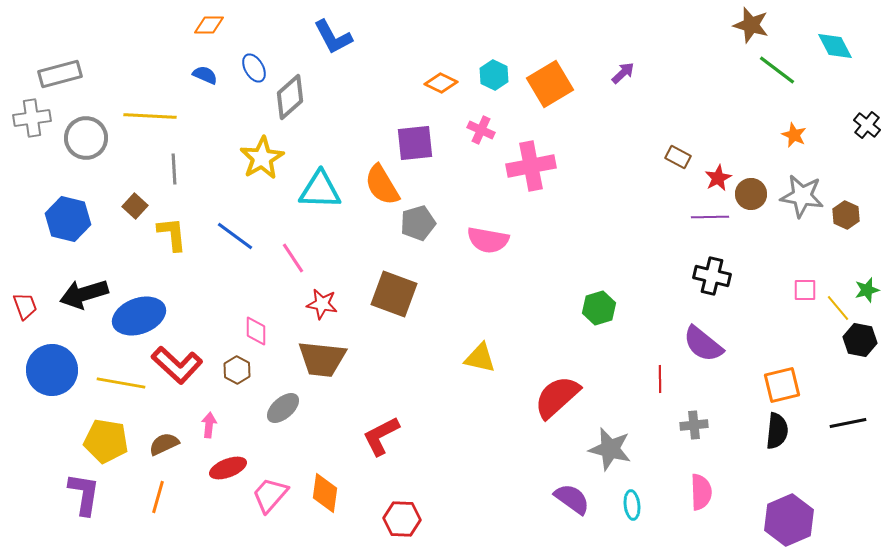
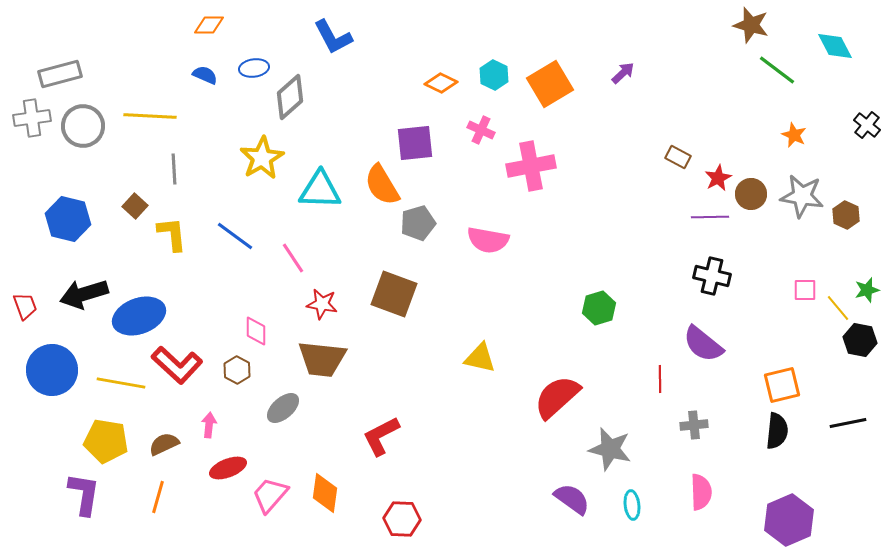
blue ellipse at (254, 68): rotated 68 degrees counterclockwise
gray circle at (86, 138): moved 3 px left, 12 px up
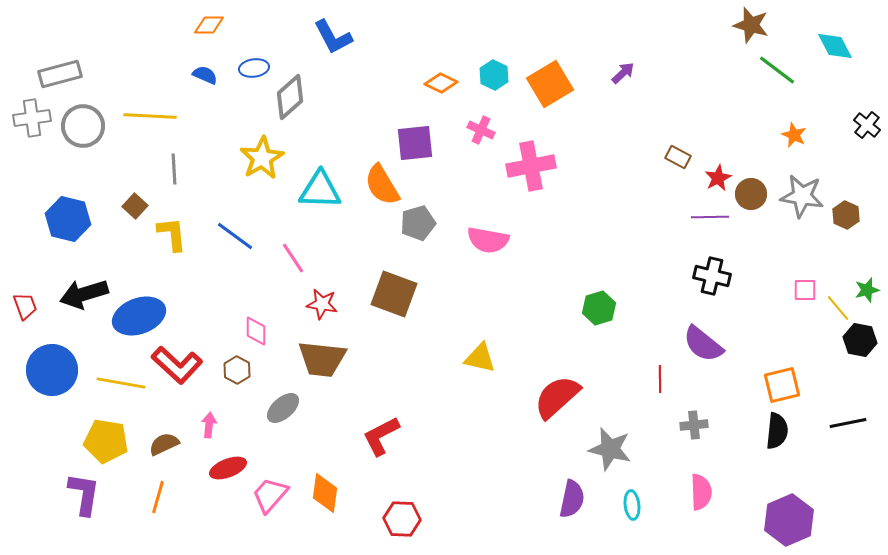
purple semicircle at (572, 499): rotated 66 degrees clockwise
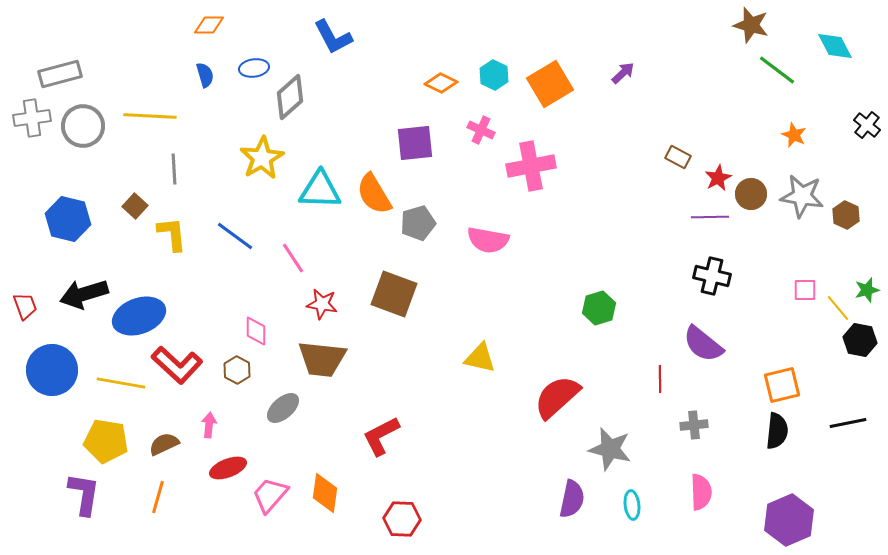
blue semicircle at (205, 75): rotated 50 degrees clockwise
orange semicircle at (382, 185): moved 8 px left, 9 px down
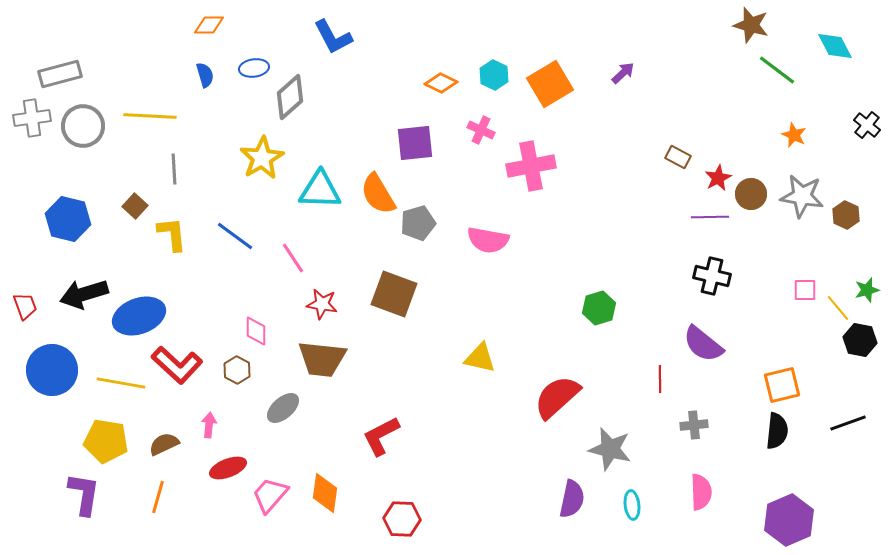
orange semicircle at (374, 194): moved 4 px right
black line at (848, 423): rotated 9 degrees counterclockwise
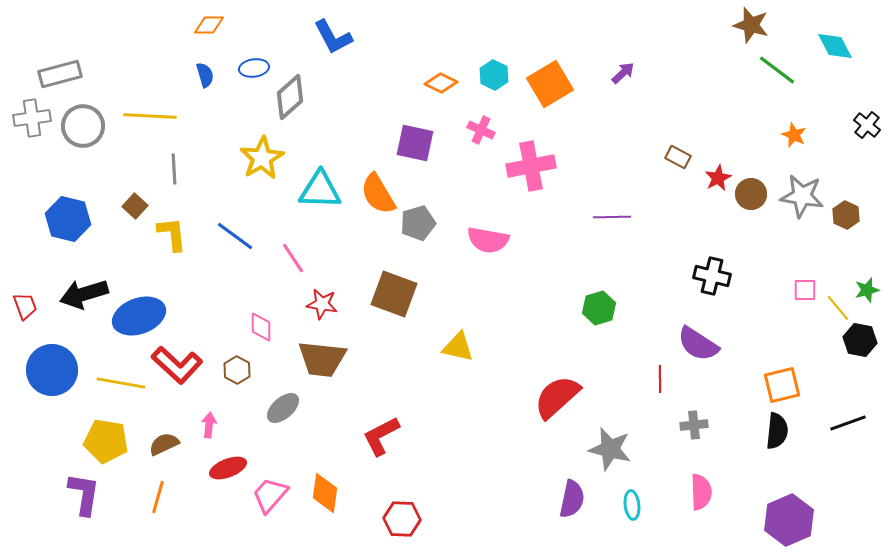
purple square at (415, 143): rotated 18 degrees clockwise
purple line at (710, 217): moved 98 px left
pink diamond at (256, 331): moved 5 px right, 4 px up
purple semicircle at (703, 344): moved 5 px left; rotated 6 degrees counterclockwise
yellow triangle at (480, 358): moved 22 px left, 11 px up
